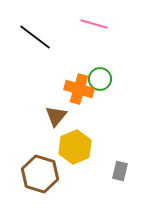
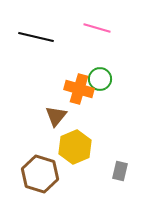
pink line: moved 3 px right, 4 px down
black line: moved 1 px right; rotated 24 degrees counterclockwise
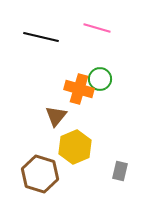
black line: moved 5 px right
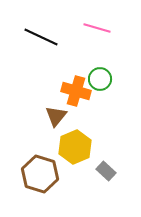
black line: rotated 12 degrees clockwise
orange cross: moved 3 px left, 2 px down
gray rectangle: moved 14 px left; rotated 60 degrees counterclockwise
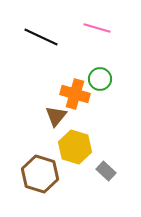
orange cross: moved 1 px left, 3 px down
yellow hexagon: rotated 20 degrees counterclockwise
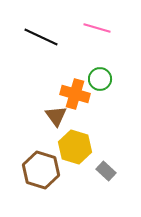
brown triangle: rotated 15 degrees counterclockwise
brown hexagon: moved 1 px right, 4 px up
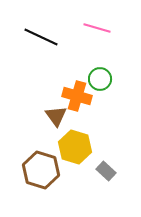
orange cross: moved 2 px right, 2 px down
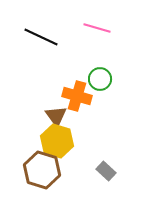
yellow hexagon: moved 18 px left, 6 px up
brown hexagon: moved 1 px right
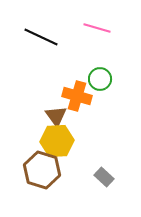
yellow hexagon: rotated 20 degrees counterclockwise
gray rectangle: moved 2 px left, 6 px down
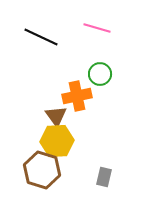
green circle: moved 5 px up
orange cross: rotated 28 degrees counterclockwise
gray rectangle: rotated 60 degrees clockwise
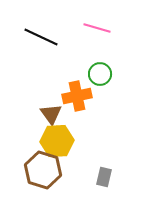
brown triangle: moved 5 px left, 2 px up
brown hexagon: moved 1 px right
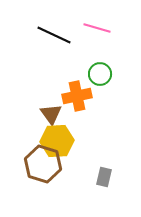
black line: moved 13 px right, 2 px up
brown hexagon: moved 6 px up
